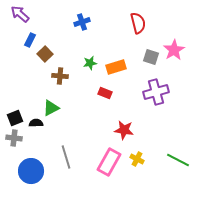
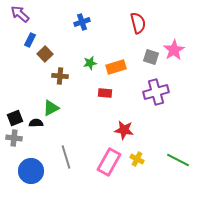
red rectangle: rotated 16 degrees counterclockwise
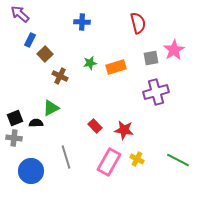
blue cross: rotated 21 degrees clockwise
gray square: moved 1 px down; rotated 28 degrees counterclockwise
brown cross: rotated 21 degrees clockwise
red rectangle: moved 10 px left, 33 px down; rotated 40 degrees clockwise
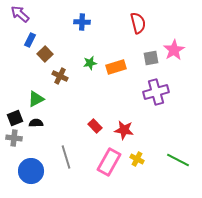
green triangle: moved 15 px left, 9 px up
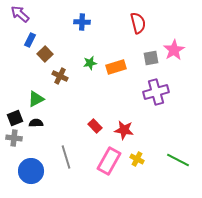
pink rectangle: moved 1 px up
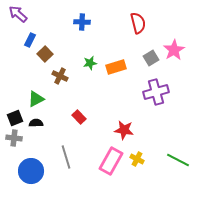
purple arrow: moved 2 px left
gray square: rotated 21 degrees counterclockwise
red rectangle: moved 16 px left, 9 px up
pink rectangle: moved 2 px right
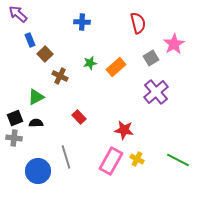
blue rectangle: rotated 48 degrees counterclockwise
pink star: moved 6 px up
orange rectangle: rotated 24 degrees counterclockwise
purple cross: rotated 25 degrees counterclockwise
green triangle: moved 2 px up
blue circle: moved 7 px right
